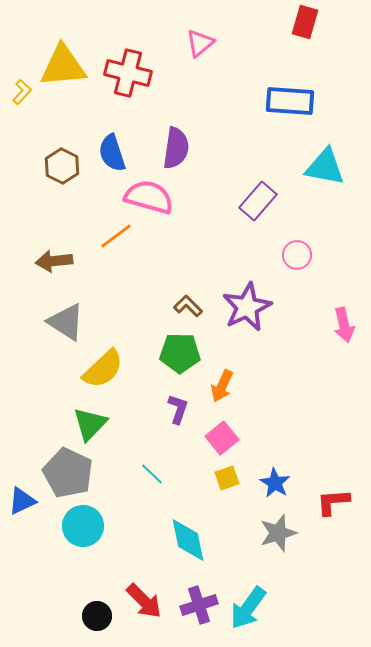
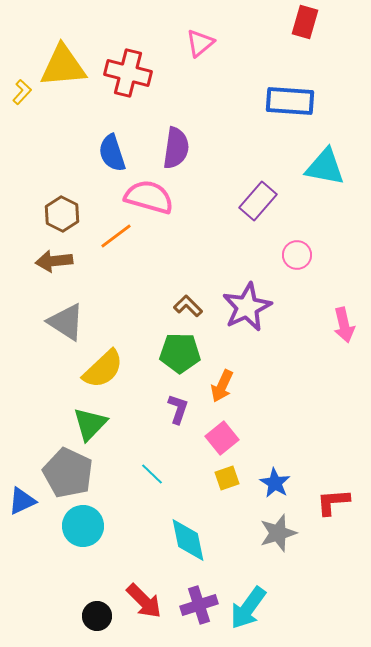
brown hexagon: moved 48 px down
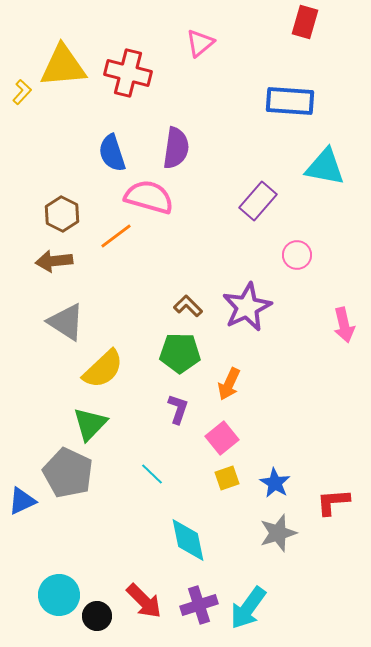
orange arrow: moved 7 px right, 2 px up
cyan circle: moved 24 px left, 69 px down
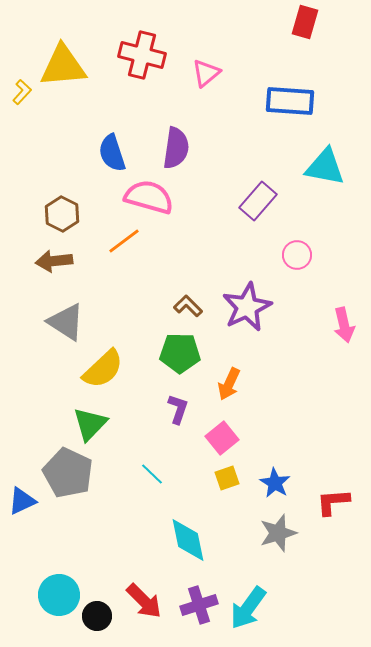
pink triangle: moved 6 px right, 30 px down
red cross: moved 14 px right, 18 px up
orange line: moved 8 px right, 5 px down
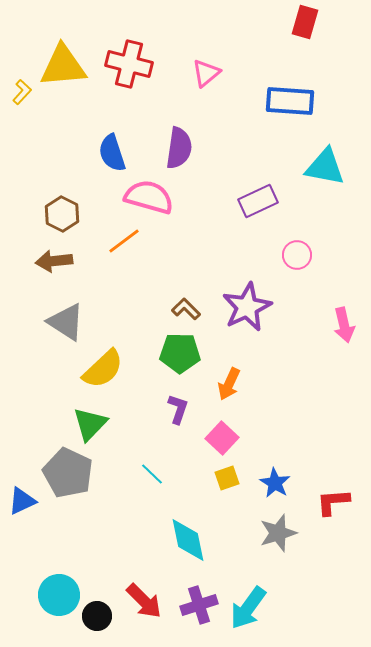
red cross: moved 13 px left, 9 px down
purple semicircle: moved 3 px right
purple rectangle: rotated 24 degrees clockwise
brown L-shape: moved 2 px left, 3 px down
pink square: rotated 8 degrees counterclockwise
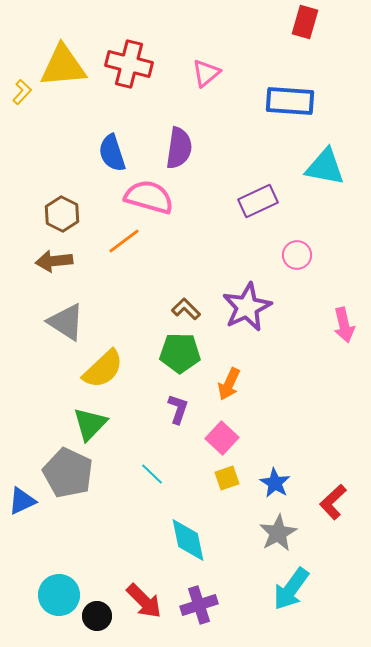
red L-shape: rotated 39 degrees counterclockwise
gray star: rotated 12 degrees counterclockwise
cyan arrow: moved 43 px right, 19 px up
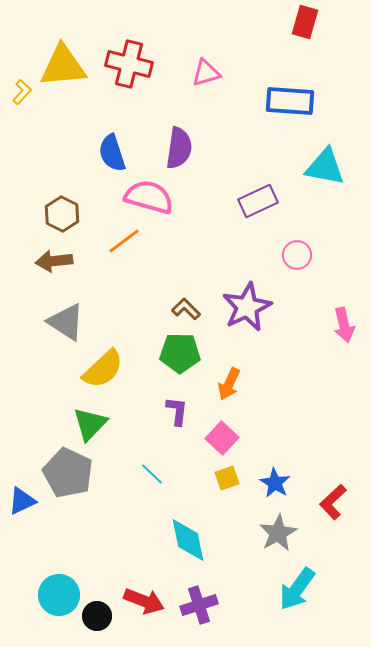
pink triangle: rotated 24 degrees clockwise
purple L-shape: moved 1 px left, 2 px down; rotated 12 degrees counterclockwise
cyan arrow: moved 6 px right
red arrow: rotated 24 degrees counterclockwise
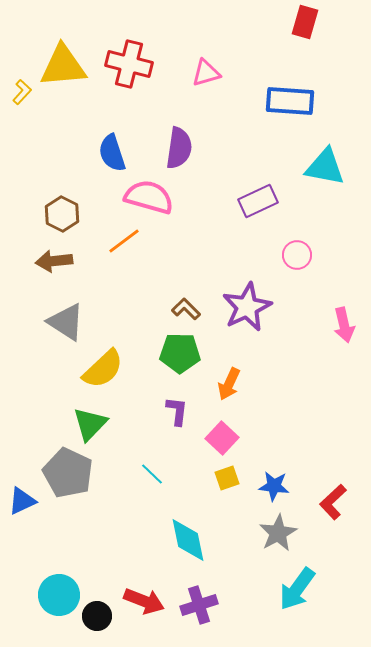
blue star: moved 1 px left, 3 px down; rotated 24 degrees counterclockwise
